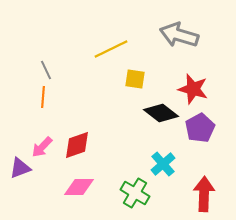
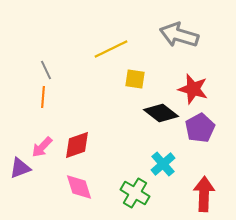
pink diamond: rotated 72 degrees clockwise
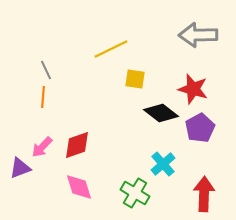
gray arrow: moved 19 px right; rotated 18 degrees counterclockwise
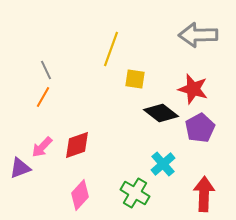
yellow line: rotated 44 degrees counterclockwise
orange line: rotated 25 degrees clockwise
pink diamond: moved 1 px right, 8 px down; rotated 60 degrees clockwise
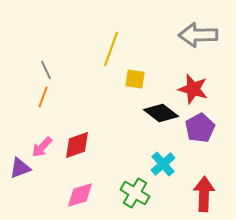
orange line: rotated 10 degrees counterclockwise
pink diamond: rotated 32 degrees clockwise
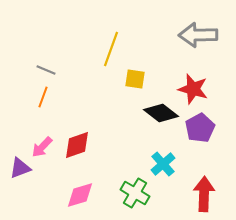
gray line: rotated 42 degrees counterclockwise
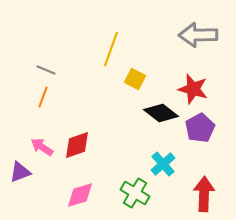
yellow square: rotated 20 degrees clockwise
pink arrow: rotated 80 degrees clockwise
purple triangle: moved 4 px down
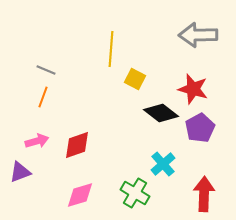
yellow line: rotated 16 degrees counterclockwise
pink arrow: moved 5 px left, 6 px up; rotated 130 degrees clockwise
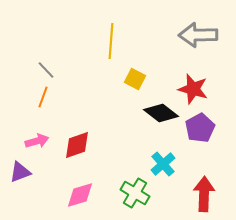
yellow line: moved 8 px up
gray line: rotated 24 degrees clockwise
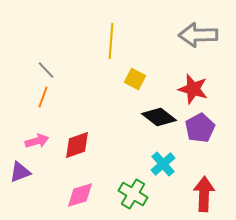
black diamond: moved 2 px left, 4 px down
green cross: moved 2 px left, 1 px down
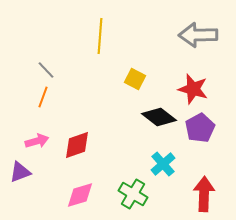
yellow line: moved 11 px left, 5 px up
